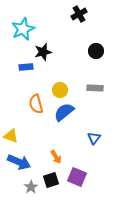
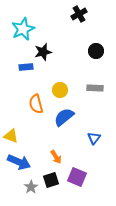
blue semicircle: moved 5 px down
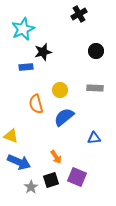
blue triangle: rotated 48 degrees clockwise
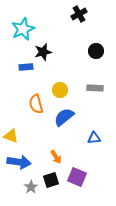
blue arrow: rotated 15 degrees counterclockwise
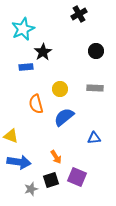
black star: rotated 18 degrees counterclockwise
yellow circle: moved 1 px up
gray star: moved 2 px down; rotated 16 degrees clockwise
